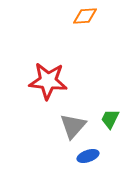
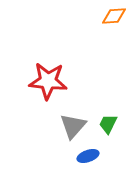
orange diamond: moved 29 px right
green trapezoid: moved 2 px left, 5 px down
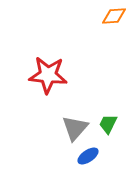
red star: moved 6 px up
gray triangle: moved 2 px right, 2 px down
blue ellipse: rotated 15 degrees counterclockwise
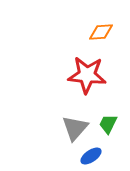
orange diamond: moved 13 px left, 16 px down
red star: moved 39 px right
blue ellipse: moved 3 px right
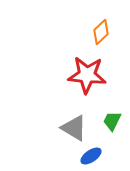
orange diamond: rotated 40 degrees counterclockwise
green trapezoid: moved 4 px right, 3 px up
gray triangle: moved 1 px left; rotated 40 degrees counterclockwise
